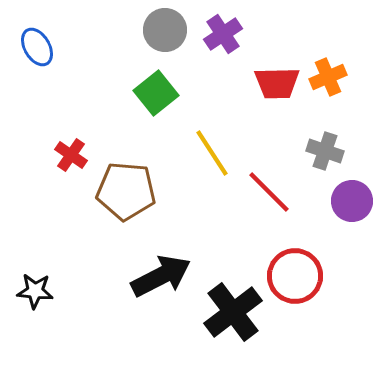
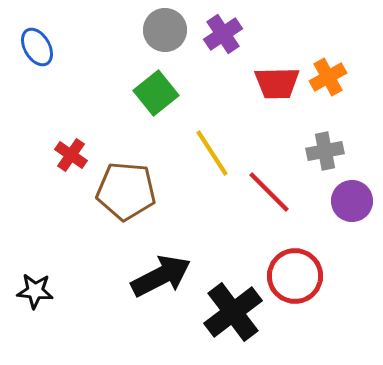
orange cross: rotated 6 degrees counterclockwise
gray cross: rotated 30 degrees counterclockwise
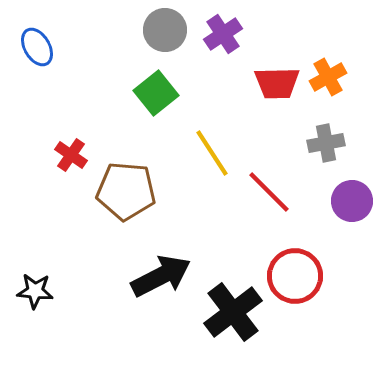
gray cross: moved 1 px right, 8 px up
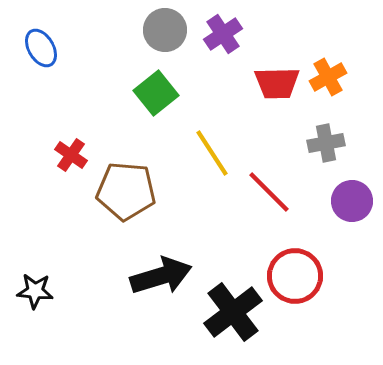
blue ellipse: moved 4 px right, 1 px down
black arrow: rotated 10 degrees clockwise
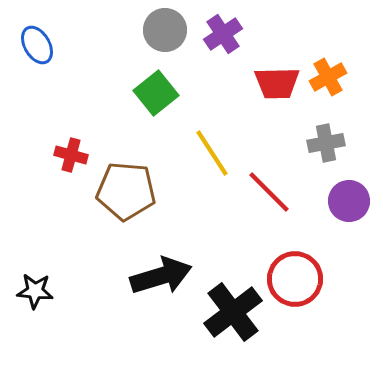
blue ellipse: moved 4 px left, 3 px up
red cross: rotated 20 degrees counterclockwise
purple circle: moved 3 px left
red circle: moved 3 px down
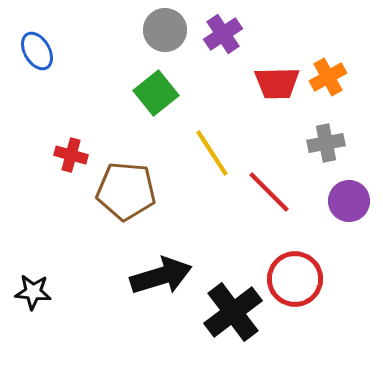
blue ellipse: moved 6 px down
black star: moved 2 px left, 1 px down
